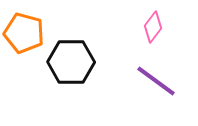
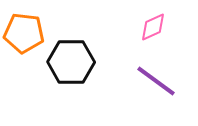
pink diamond: rotated 28 degrees clockwise
orange pentagon: rotated 9 degrees counterclockwise
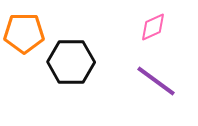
orange pentagon: rotated 6 degrees counterclockwise
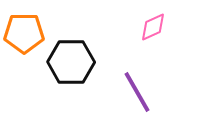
purple line: moved 19 px left, 11 px down; rotated 24 degrees clockwise
